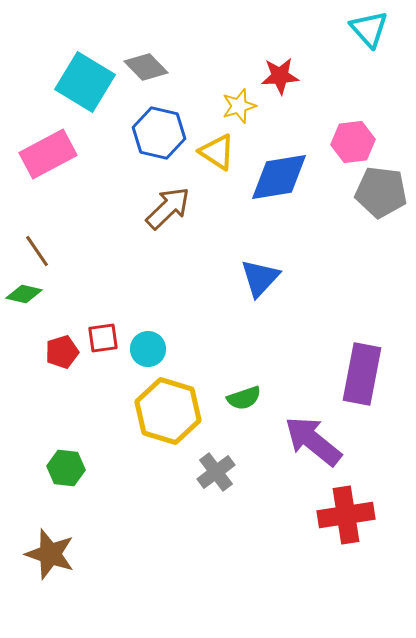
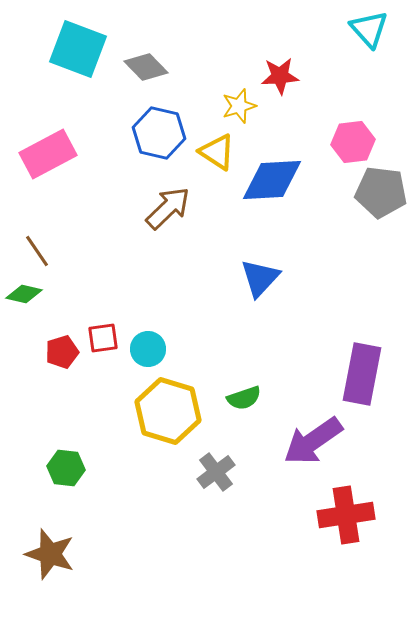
cyan square: moved 7 px left, 33 px up; rotated 10 degrees counterclockwise
blue diamond: moved 7 px left, 3 px down; rotated 6 degrees clockwise
purple arrow: rotated 74 degrees counterclockwise
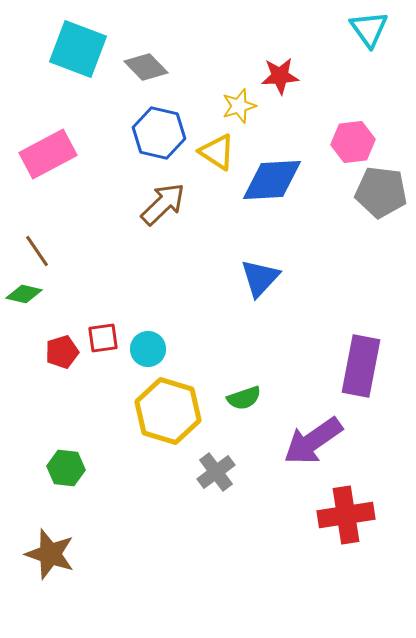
cyan triangle: rotated 6 degrees clockwise
brown arrow: moved 5 px left, 4 px up
purple rectangle: moved 1 px left, 8 px up
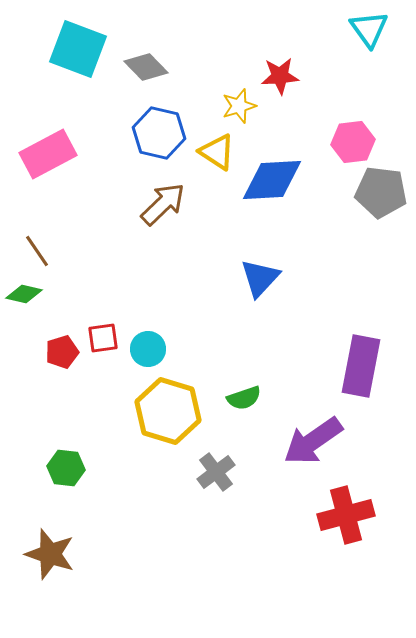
red cross: rotated 6 degrees counterclockwise
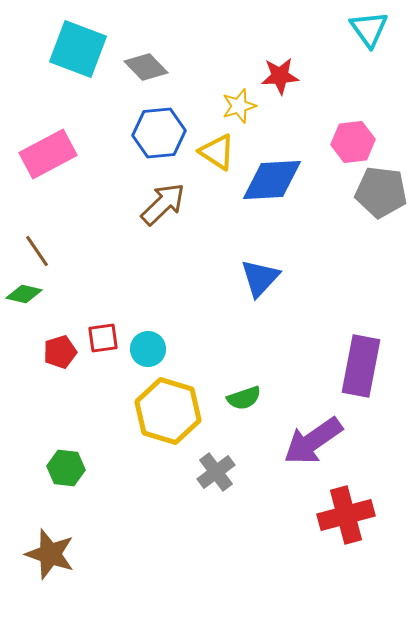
blue hexagon: rotated 18 degrees counterclockwise
red pentagon: moved 2 px left
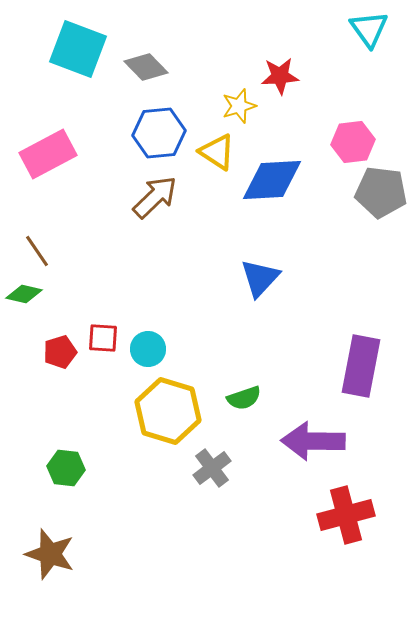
brown arrow: moved 8 px left, 7 px up
red square: rotated 12 degrees clockwise
purple arrow: rotated 36 degrees clockwise
gray cross: moved 4 px left, 4 px up
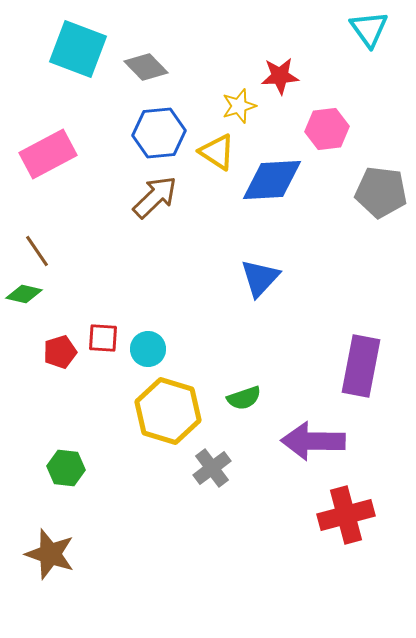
pink hexagon: moved 26 px left, 13 px up
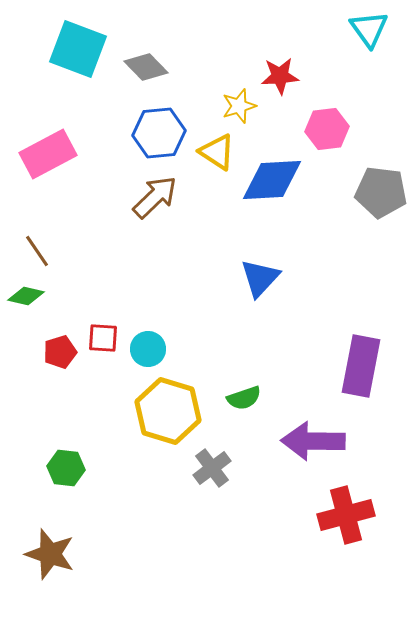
green diamond: moved 2 px right, 2 px down
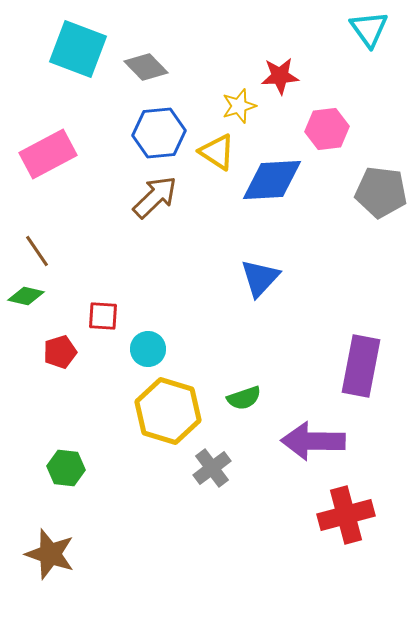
red square: moved 22 px up
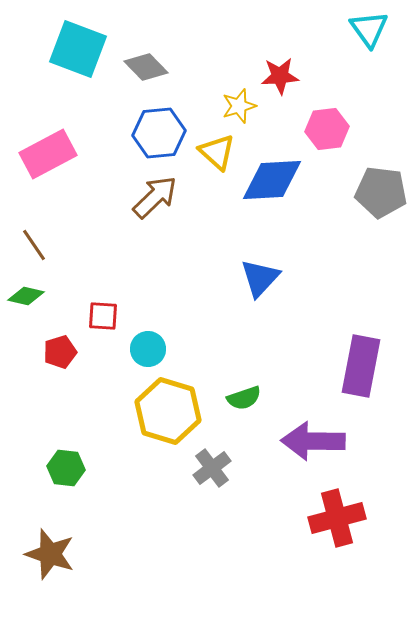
yellow triangle: rotated 9 degrees clockwise
brown line: moved 3 px left, 6 px up
red cross: moved 9 px left, 3 px down
